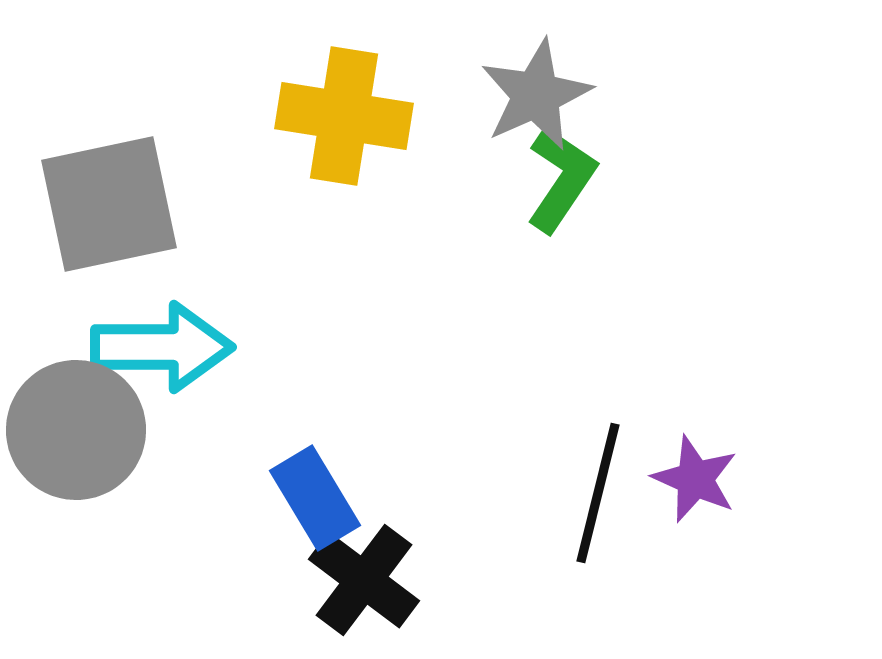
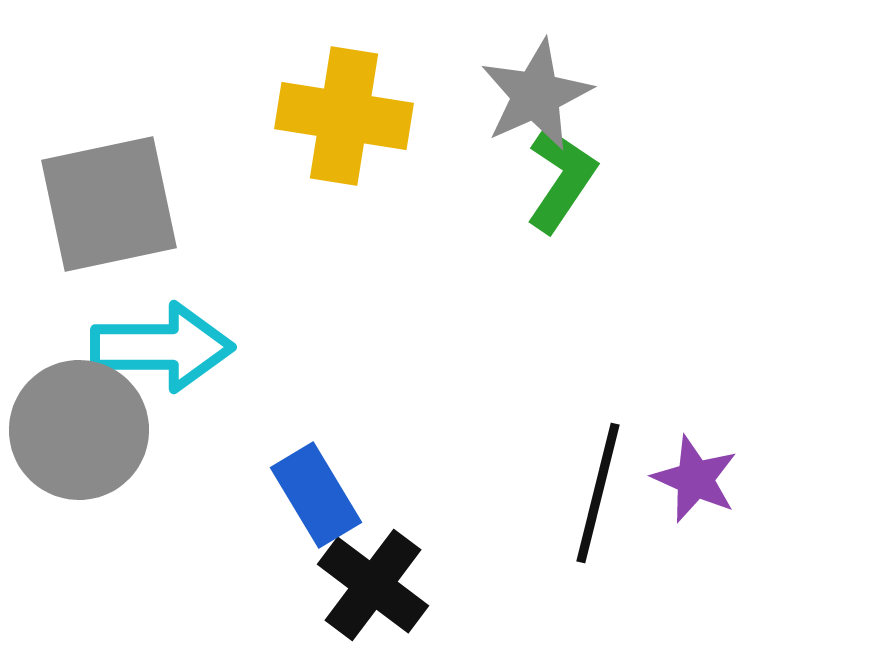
gray circle: moved 3 px right
blue rectangle: moved 1 px right, 3 px up
black cross: moved 9 px right, 5 px down
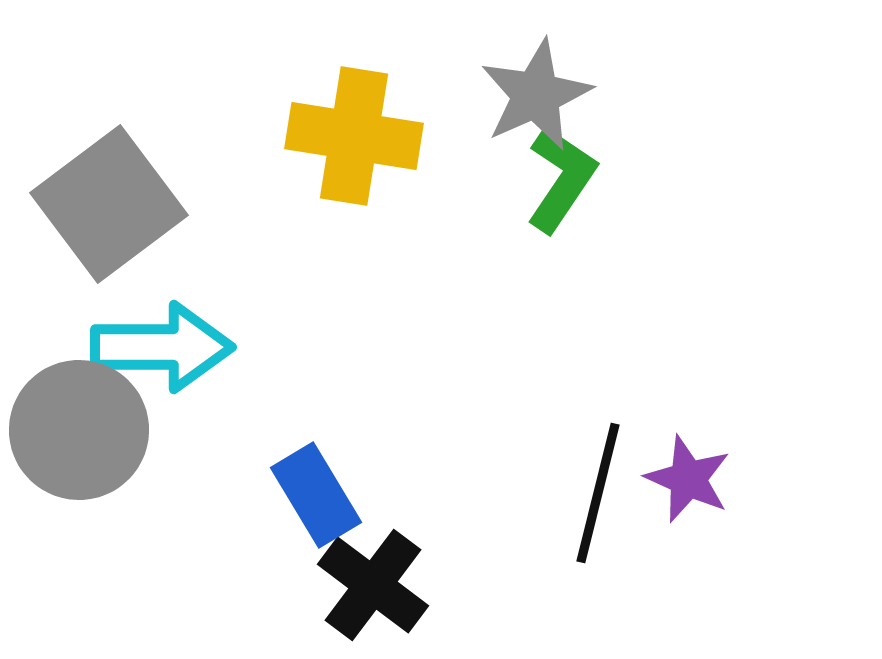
yellow cross: moved 10 px right, 20 px down
gray square: rotated 25 degrees counterclockwise
purple star: moved 7 px left
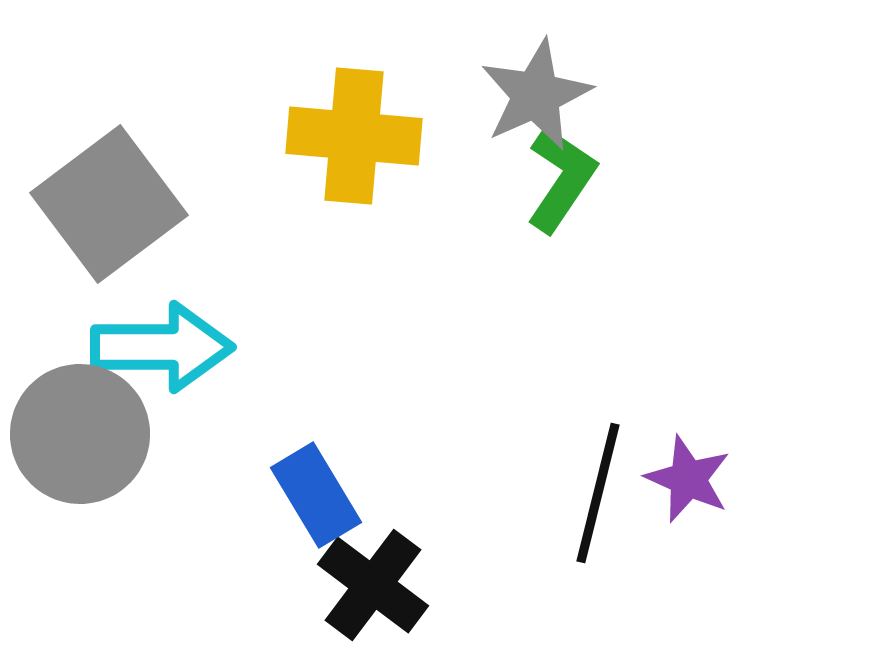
yellow cross: rotated 4 degrees counterclockwise
gray circle: moved 1 px right, 4 px down
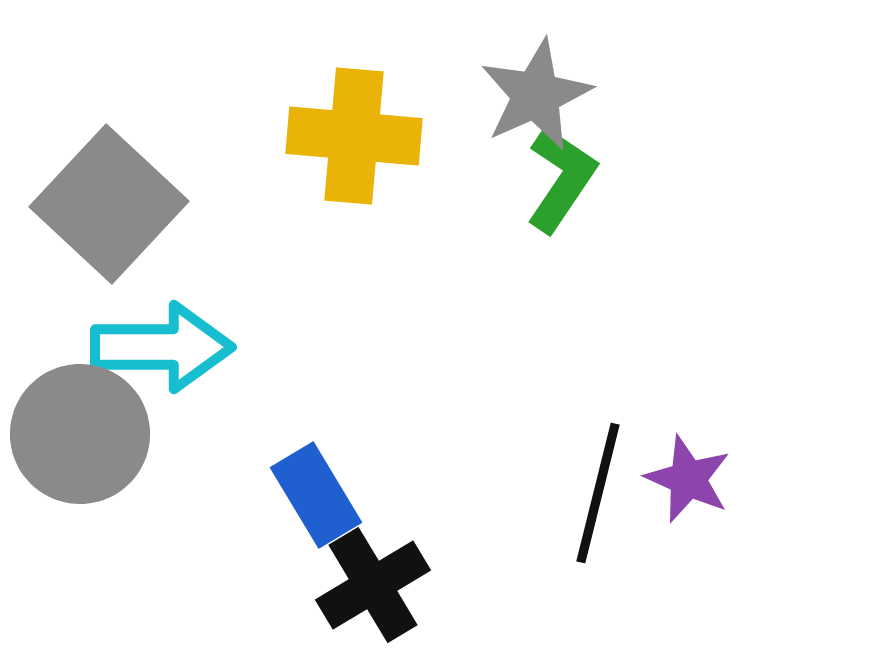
gray square: rotated 10 degrees counterclockwise
black cross: rotated 22 degrees clockwise
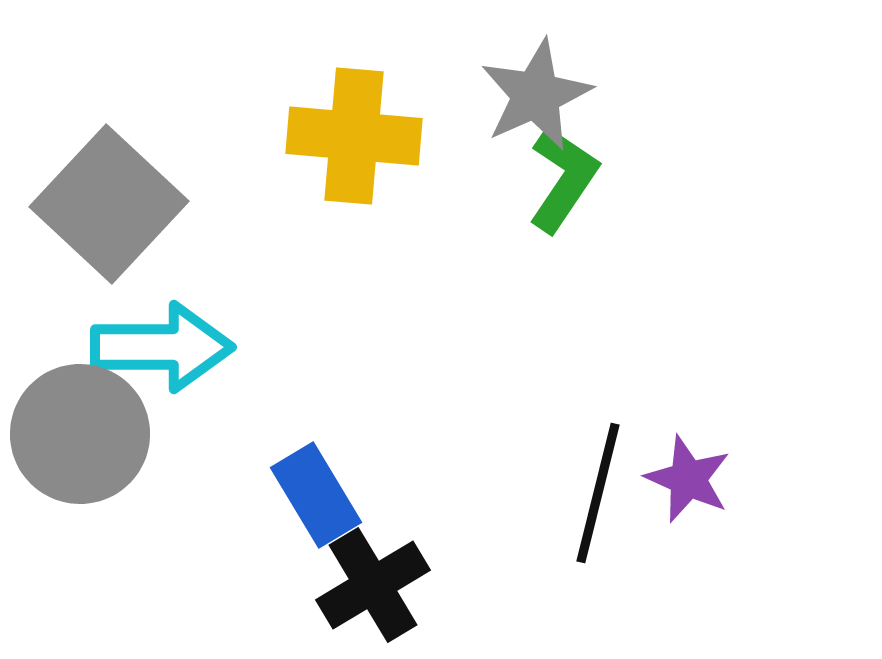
green L-shape: moved 2 px right
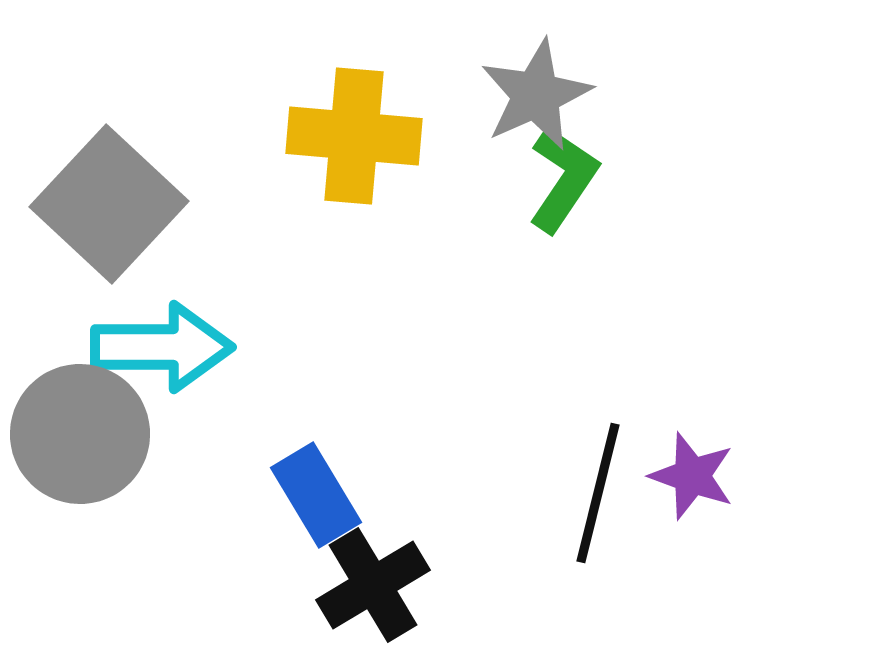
purple star: moved 4 px right, 3 px up; rotated 4 degrees counterclockwise
